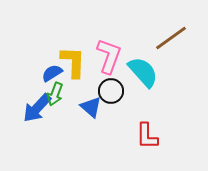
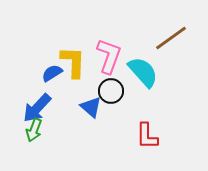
green arrow: moved 21 px left, 36 px down
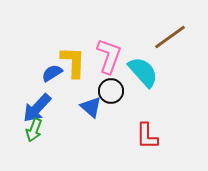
brown line: moved 1 px left, 1 px up
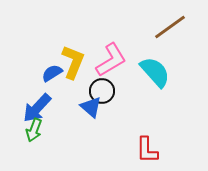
brown line: moved 10 px up
pink L-shape: moved 2 px right, 4 px down; rotated 39 degrees clockwise
yellow L-shape: rotated 20 degrees clockwise
cyan semicircle: moved 12 px right
black circle: moved 9 px left
red L-shape: moved 14 px down
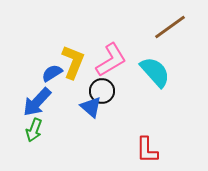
blue arrow: moved 6 px up
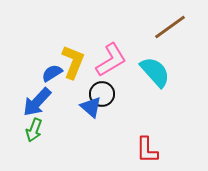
black circle: moved 3 px down
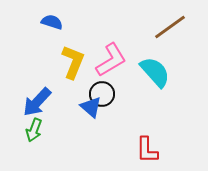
blue semicircle: moved 51 px up; rotated 50 degrees clockwise
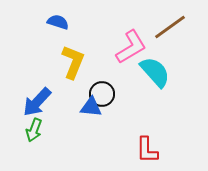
blue semicircle: moved 6 px right
pink L-shape: moved 20 px right, 13 px up
blue triangle: rotated 35 degrees counterclockwise
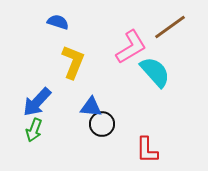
black circle: moved 30 px down
